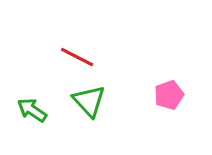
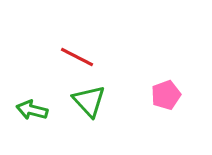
pink pentagon: moved 3 px left
green arrow: rotated 20 degrees counterclockwise
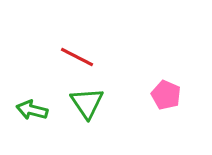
pink pentagon: rotated 28 degrees counterclockwise
green triangle: moved 2 px left, 2 px down; rotated 9 degrees clockwise
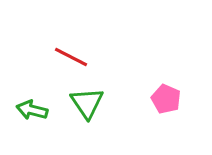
red line: moved 6 px left
pink pentagon: moved 4 px down
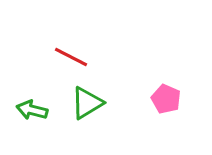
green triangle: rotated 33 degrees clockwise
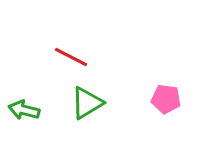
pink pentagon: rotated 16 degrees counterclockwise
green arrow: moved 8 px left
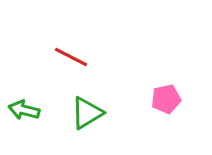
pink pentagon: rotated 20 degrees counterclockwise
green triangle: moved 10 px down
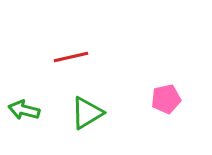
red line: rotated 40 degrees counterclockwise
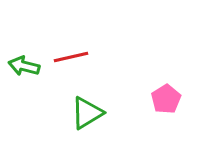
pink pentagon: rotated 20 degrees counterclockwise
green arrow: moved 44 px up
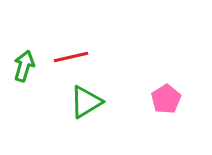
green arrow: rotated 92 degrees clockwise
green triangle: moved 1 px left, 11 px up
